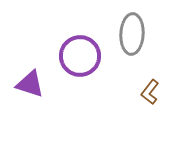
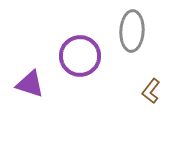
gray ellipse: moved 3 px up
brown L-shape: moved 1 px right, 1 px up
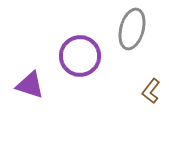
gray ellipse: moved 2 px up; rotated 12 degrees clockwise
purple triangle: moved 1 px down
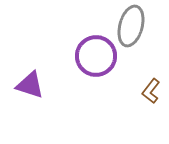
gray ellipse: moved 1 px left, 3 px up
purple circle: moved 16 px right
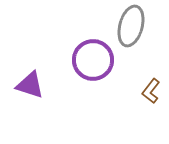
purple circle: moved 3 px left, 4 px down
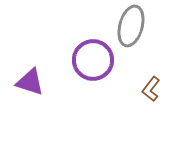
purple triangle: moved 3 px up
brown L-shape: moved 2 px up
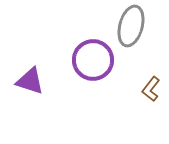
purple triangle: moved 1 px up
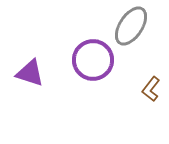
gray ellipse: rotated 18 degrees clockwise
purple triangle: moved 8 px up
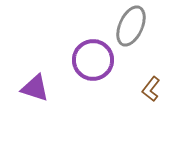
gray ellipse: rotated 9 degrees counterclockwise
purple triangle: moved 5 px right, 15 px down
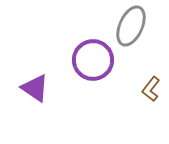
purple triangle: rotated 16 degrees clockwise
